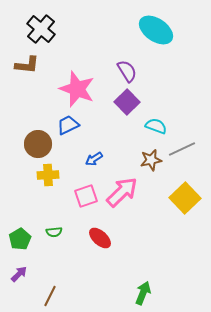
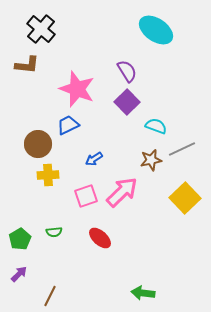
green arrow: rotated 105 degrees counterclockwise
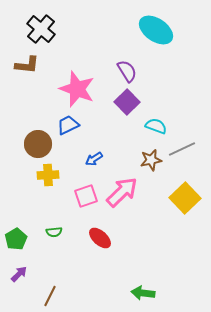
green pentagon: moved 4 px left
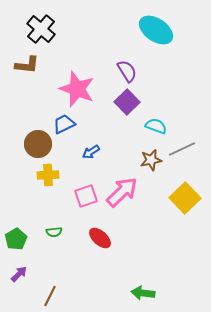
blue trapezoid: moved 4 px left, 1 px up
blue arrow: moved 3 px left, 7 px up
